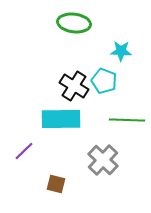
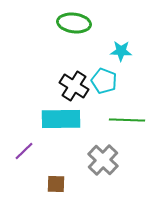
brown square: rotated 12 degrees counterclockwise
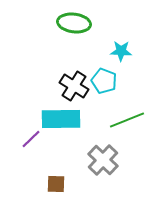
green line: rotated 24 degrees counterclockwise
purple line: moved 7 px right, 12 px up
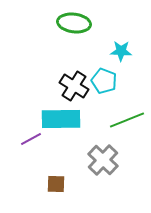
purple line: rotated 15 degrees clockwise
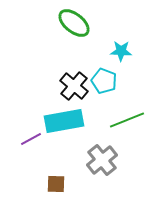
green ellipse: rotated 32 degrees clockwise
black cross: rotated 8 degrees clockwise
cyan rectangle: moved 3 px right, 2 px down; rotated 9 degrees counterclockwise
gray cross: moved 1 px left; rotated 8 degrees clockwise
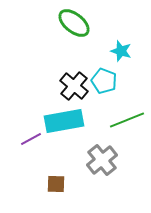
cyan star: rotated 15 degrees clockwise
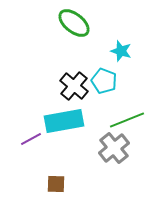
gray cross: moved 12 px right, 12 px up
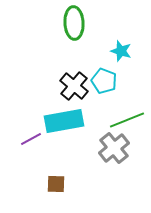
green ellipse: rotated 48 degrees clockwise
